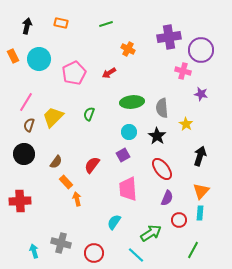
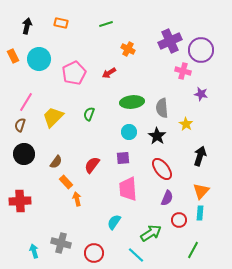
purple cross at (169, 37): moved 1 px right, 4 px down; rotated 15 degrees counterclockwise
brown semicircle at (29, 125): moved 9 px left
purple square at (123, 155): moved 3 px down; rotated 24 degrees clockwise
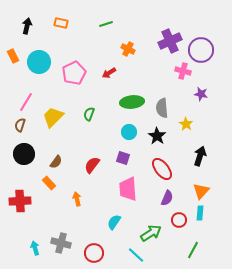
cyan circle at (39, 59): moved 3 px down
purple square at (123, 158): rotated 24 degrees clockwise
orange rectangle at (66, 182): moved 17 px left, 1 px down
cyan arrow at (34, 251): moved 1 px right, 3 px up
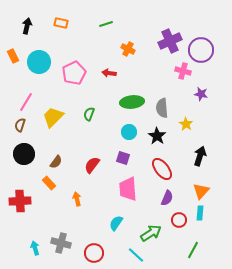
red arrow at (109, 73): rotated 40 degrees clockwise
cyan semicircle at (114, 222): moved 2 px right, 1 px down
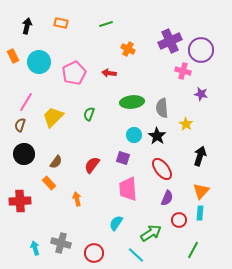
cyan circle at (129, 132): moved 5 px right, 3 px down
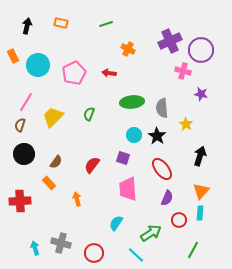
cyan circle at (39, 62): moved 1 px left, 3 px down
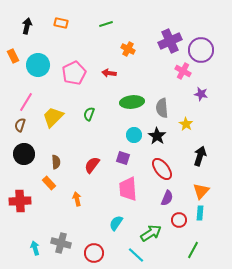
pink cross at (183, 71): rotated 14 degrees clockwise
brown semicircle at (56, 162): rotated 40 degrees counterclockwise
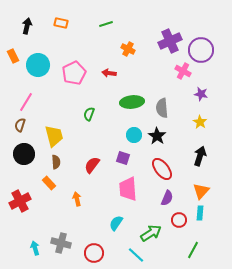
yellow trapezoid at (53, 117): moved 1 px right, 19 px down; rotated 120 degrees clockwise
yellow star at (186, 124): moved 14 px right, 2 px up
red cross at (20, 201): rotated 25 degrees counterclockwise
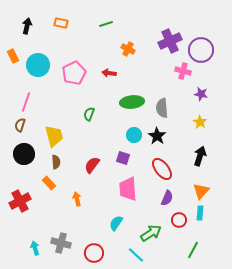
pink cross at (183, 71): rotated 14 degrees counterclockwise
pink line at (26, 102): rotated 12 degrees counterclockwise
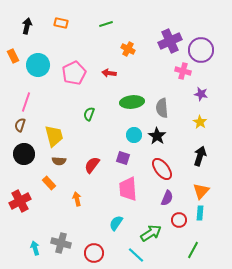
brown semicircle at (56, 162): moved 3 px right, 1 px up; rotated 96 degrees clockwise
